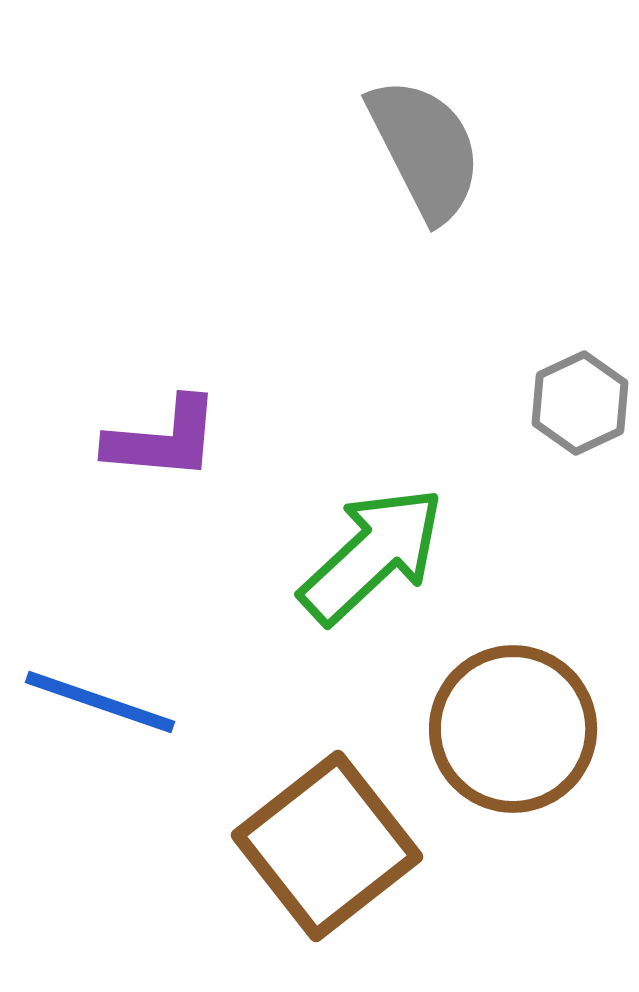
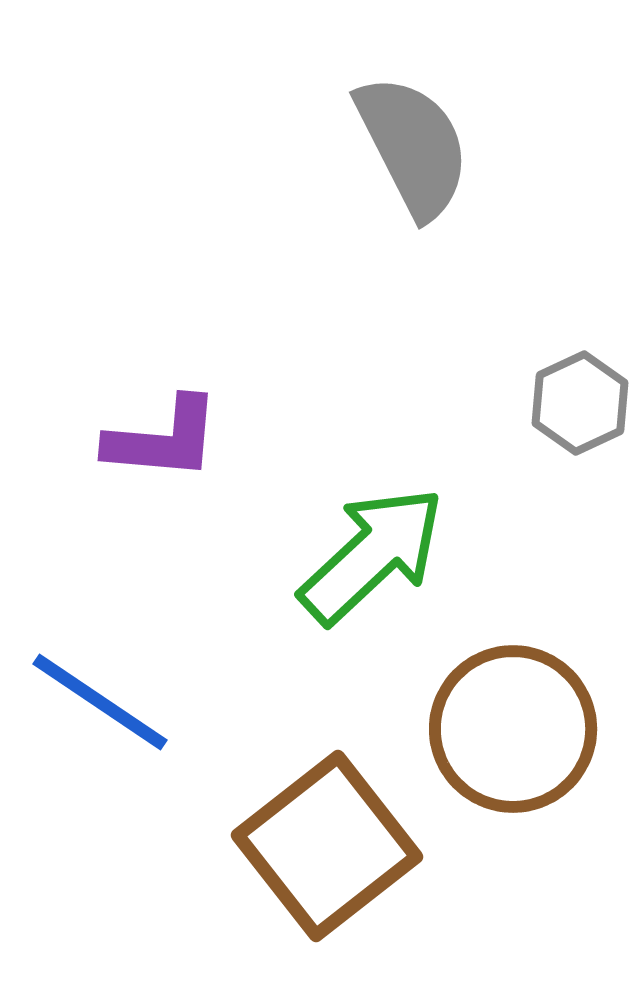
gray semicircle: moved 12 px left, 3 px up
blue line: rotated 15 degrees clockwise
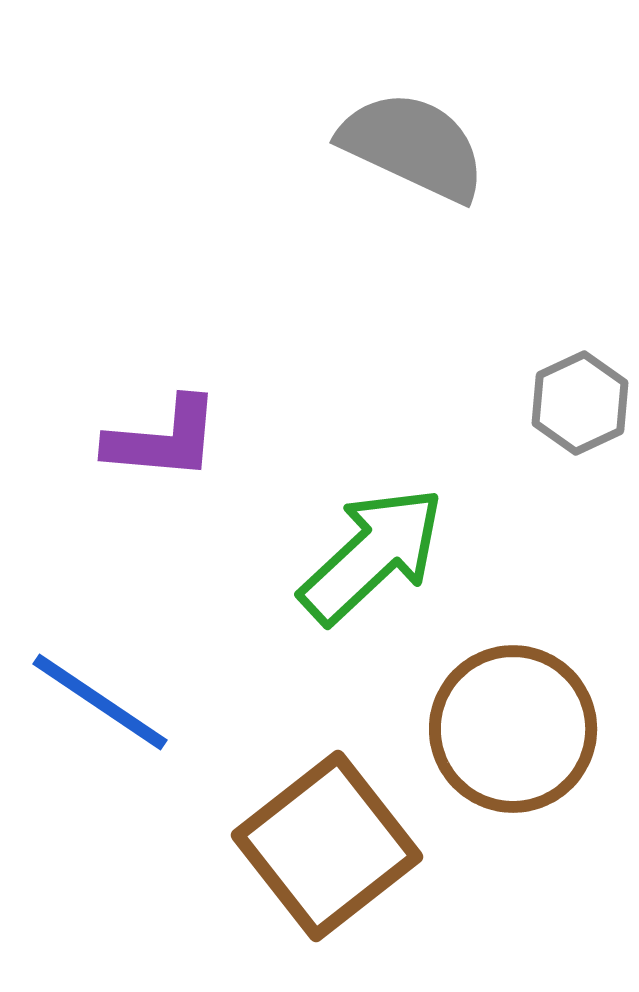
gray semicircle: rotated 38 degrees counterclockwise
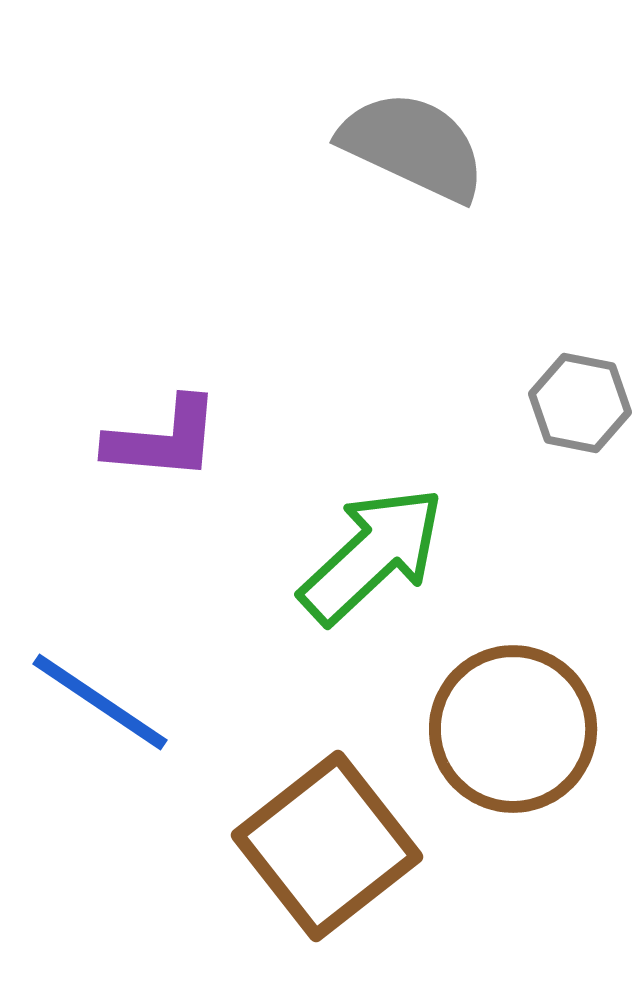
gray hexagon: rotated 24 degrees counterclockwise
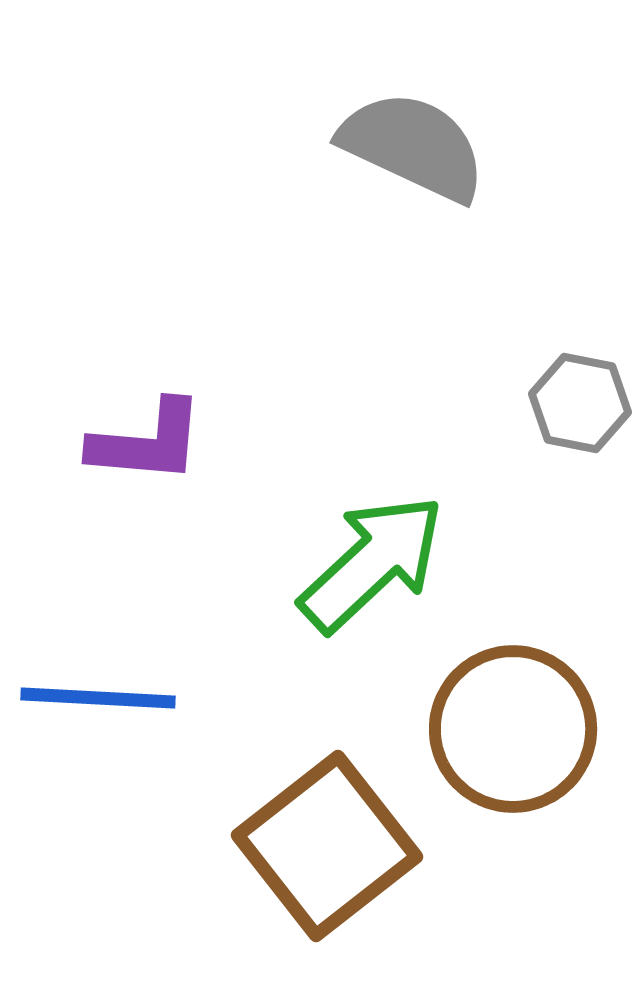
purple L-shape: moved 16 px left, 3 px down
green arrow: moved 8 px down
blue line: moved 2 px left, 4 px up; rotated 31 degrees counterclockwise
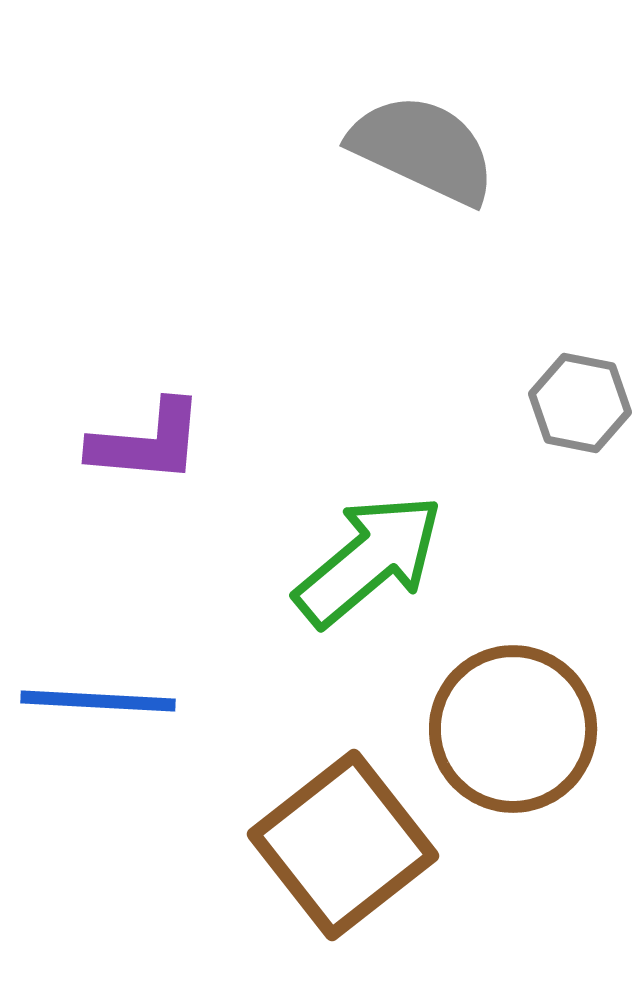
gray semicircle: moved 10 px right, 3 px down
green arrow: moved 3 px left, 3 px up; rotated 3 degrees clockwise
blue line: moved 3 px down
brown square: moved 16 px right, 1 px up
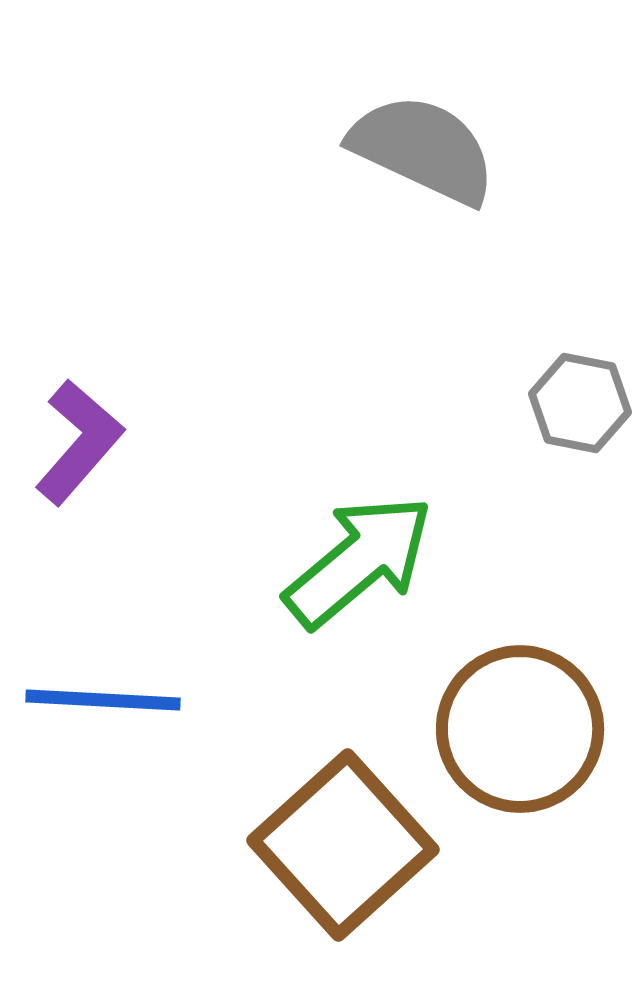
purple L-shape: moved 68 px left; rotated 54 degrees counterclockwise
green arrow: moved 10 px left, 1 px down
blue line: moved 5 px right, 1 px up
brown circle: moved 7 px right
brown square: rotated 4 degrees counterclockwise
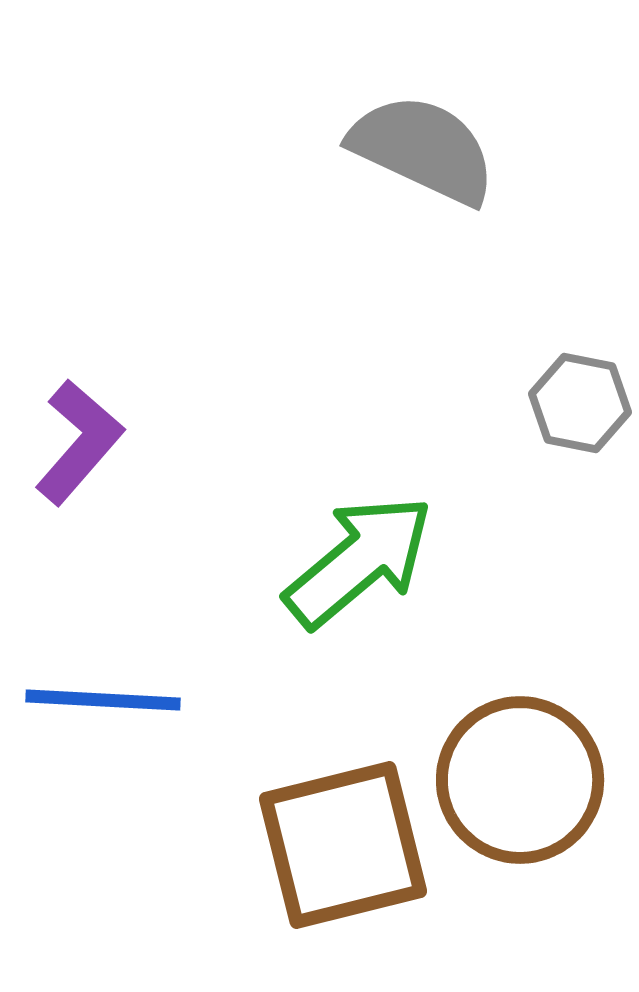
brown circle: moved 51 px down
brown square: rotated 28 degrees clockwise
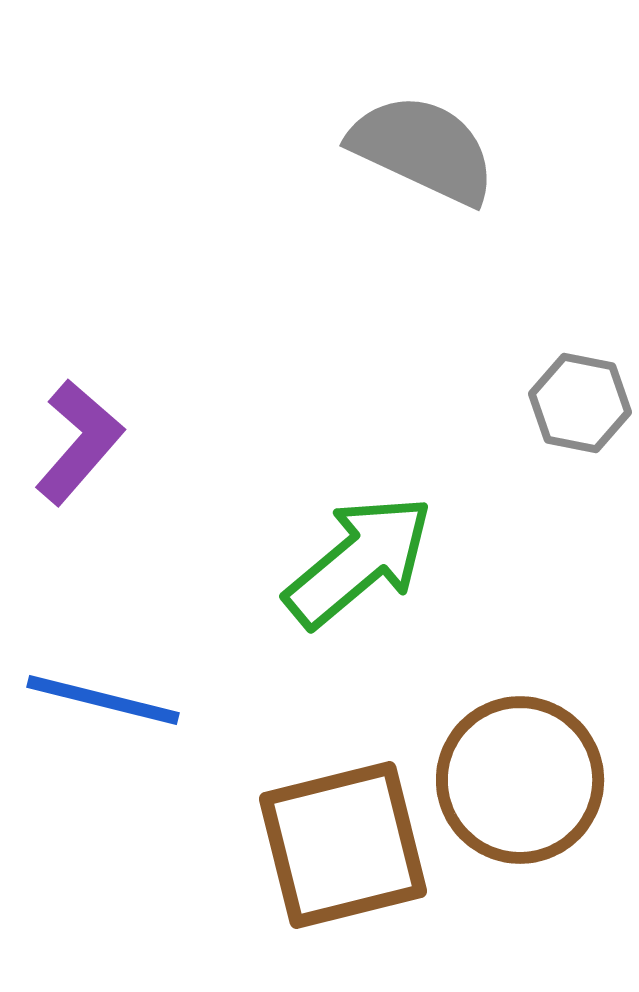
blue line: rotated 11 degrees clockwise
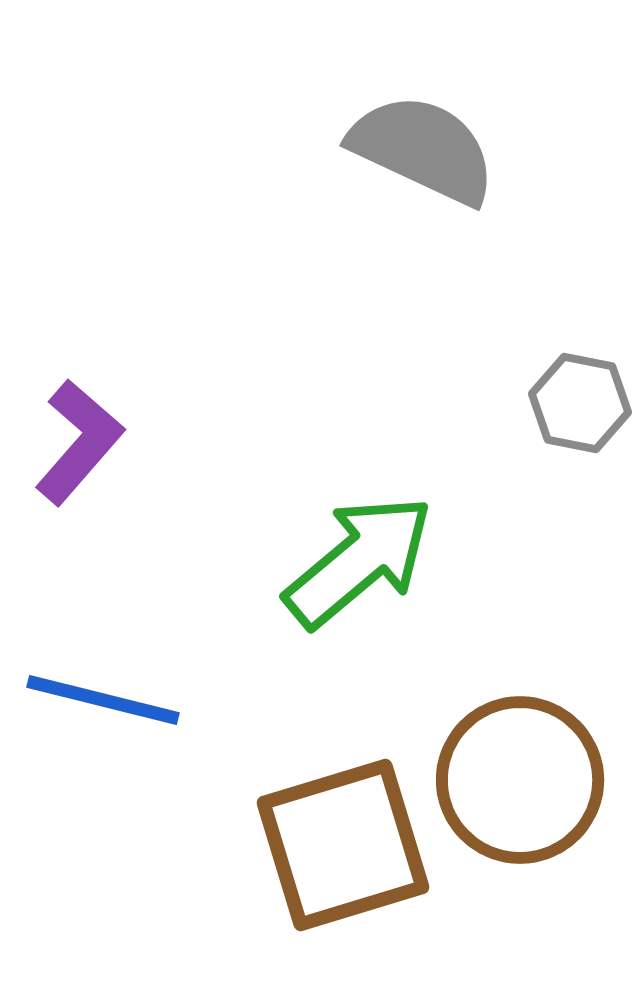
brown square: rotated 3 degrees counterclockwise
